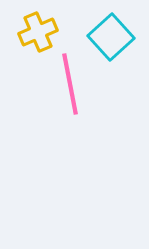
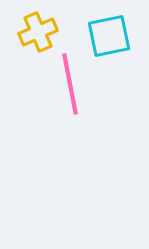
cyan square: moved 2 px left, 1 px up; rotated 30 degrees clockwise
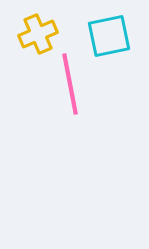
yellow cross: moved 2 px down
